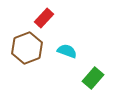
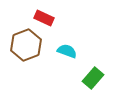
red rectangle: rotated 72 degrees clockwise
brown hexagon: moved 1 px left, 3 px up
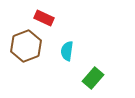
brown hexagon: moved 1 px down
cyan semicircle: rotated 102 degrees counterclockwise
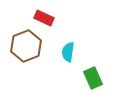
cyan semicircle: moved 1 px right, 1 px down
green rectangle: rotated 65 degrees counterclockwise
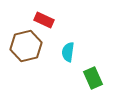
red rectangle: moved 2 px down
brown hexagon: rotated 8 degrees clockwise
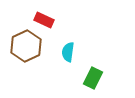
brown hexagon: rotated 12 degrees counterclockwise
green rectangle: rotated 50 degrees clockwise
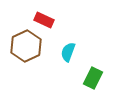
cyan semicircle: rotated 12 degrees clockwise
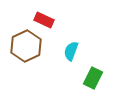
cyan semicircle: moved 3 px right, 1 px up
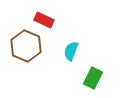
brown hexagon: rotated 12 degrees counterclockwise
